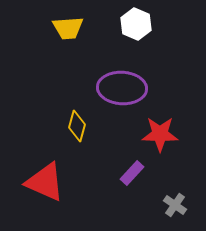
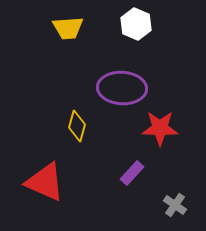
red star: moved 6 px up
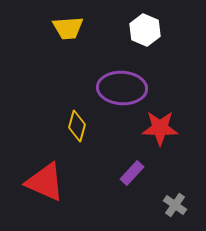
white hexagon: moved 9 px right, 6 px down
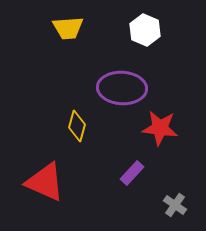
red star: rotated 6 degrees clockwise
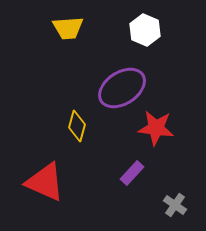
purple ellipse: rotated 36 degrees counterclockwise
red star: moved 4 px left
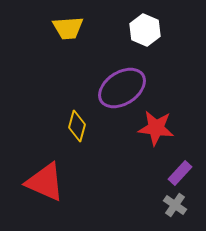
purple rectangle: moved 48 px right
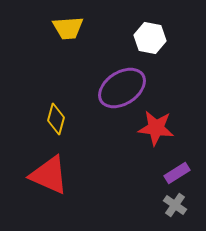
white hexagon: moved 5 px right, 8 px down; rotated 12 degrees counterclockwise
yellow diamond: moved 21 px left, 7 px up
purple rectangle: moved 3 px left; rotated 15 degrees clockwise
red triangle: moved 4 px right, 7 px up
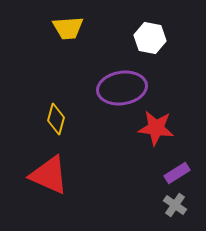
purple ellipse: rotated 24 degrees clockwise
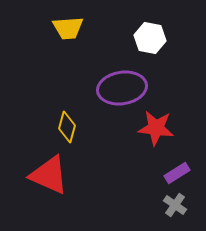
yellow diamond: moved 11 px right, 8 px down
